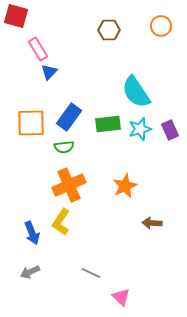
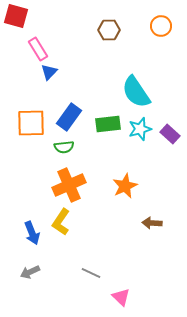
purple rectangle: moved 4 px down; rotated 24 degrees counterclockwise
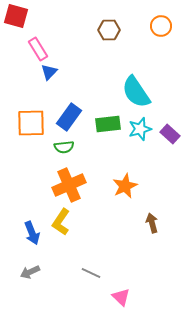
brown arrow: rotated 72 degrees clockwise
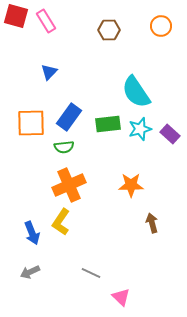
pink rectangle: moved 8 px right, 28 px up
orange star: moved 6 px right, 1 px up; rotated 25 degrees clockwise
